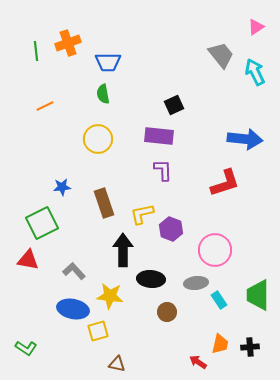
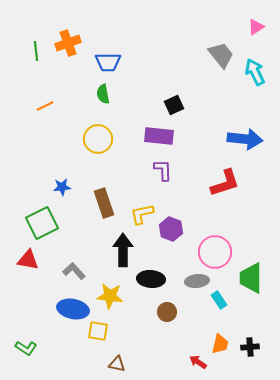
pink circle: moved 2 px down
gray ellipse: moved 1 px right, 2 px up
green trapezoid: moved 7 px left, 17 px up
yellow square: rotated 25 degrees clockwise
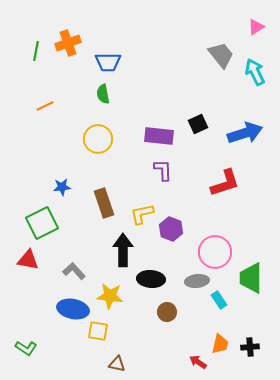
green line: rotated 18 degrees clockwise
black square: moved 24 px right, 19 px down
blue arrow: moved 6 px up; rotated 24 degrees counterclockwise
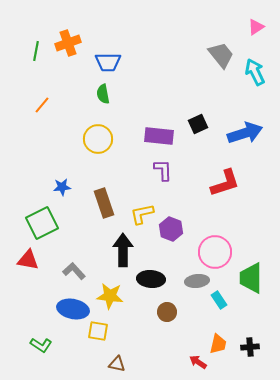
orange line: moved 3 px left, 1 px up; rotated 24 degrees counterclockwise
orange trapezoid: moved 2 px left
green L-shape: moved 15 px right, 3 px up
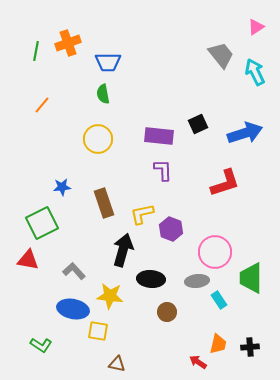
black arrow: rotated 16 degrees clockwise
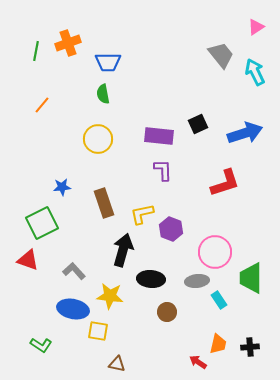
red triangle: rotated 10 degrees clockwise
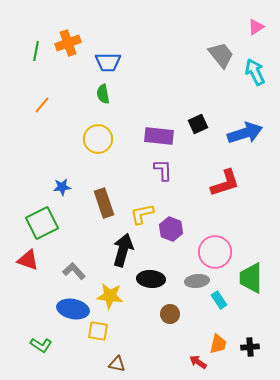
brown circle: moved 3 px right, 2 px down
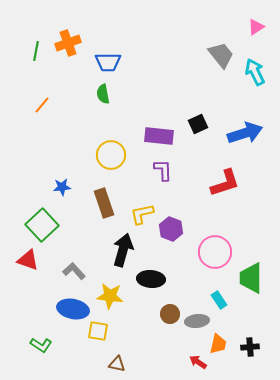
yellow circle: moved 13 px right, 16 px down
green square: moved 2 px down; rotated 16 degrees counterclockwise
gray ellipse: moved 40 px down
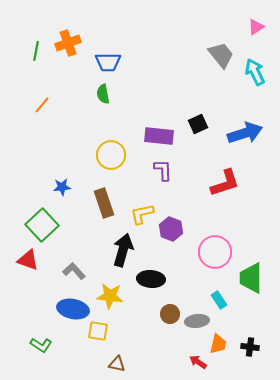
black cross: rotated 12 degrees clockwise
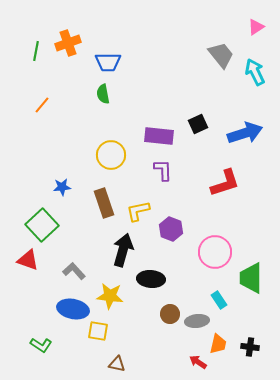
yellow L-shape: moved 4 px left, 3 px up
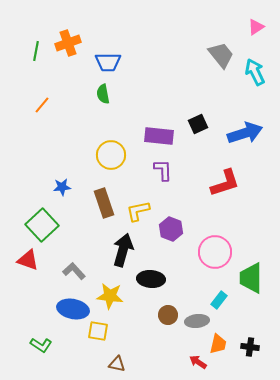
cyan rectangle: rotated 72 degrees clockwise
brown circle: moved 2 px left, 1 px down
